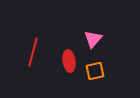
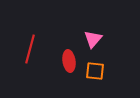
red line: moved 3 px left, 3 px up
orange square: rotated 18 degrees clockwise
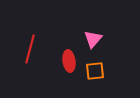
orange square: rotated 12 degrees counterclockwise
